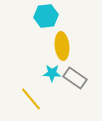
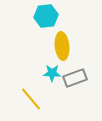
gray rectangle: rotated 55 degrees counterclockwise
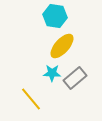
cyan hexagon: moved 9 px right; rotated 15 degrees clockwise
yellow ellipse: rotated 48 degrees clockwise
gray rectangle: rotated 20 degrees counterclockwise
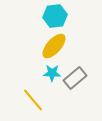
cyan hexagon: rotated 15 degrees counterclockwise
yellow ellipse: moved 8 px left
yellow line: moved 2 px right, 1 px down
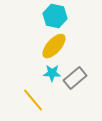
cyan hexagon: rotated 20 degrees clockwise
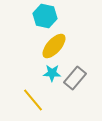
cyan hexagon: moved 10 px left
gray rectangle: rotated 10 degrees counterclockwise
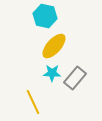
yellow line: moved 2 px down; rotated 15 degrees clockwise
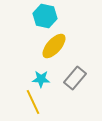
cyan star: moved 11 px left, 6 px down
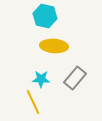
yellow ellipse: rotated 52 degrees clockwise
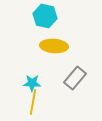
cyan star: moved 9 px left, 4 px down
yellow line: rotated 35 degrees clockwise
